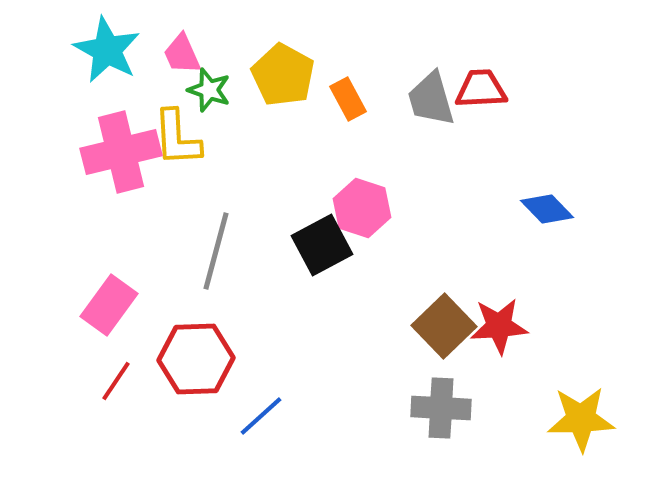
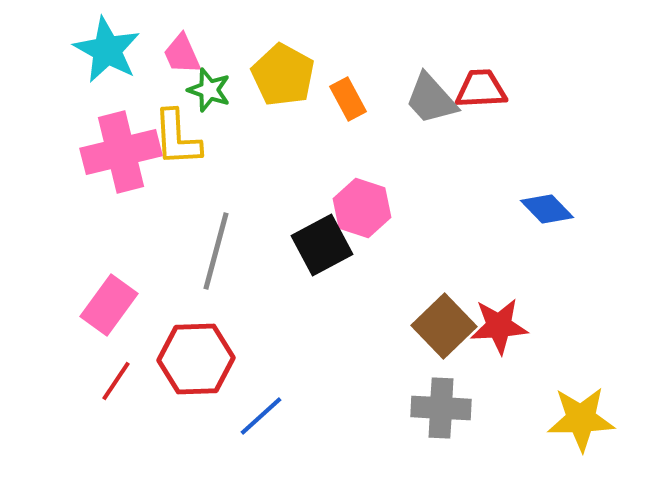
gray trapezoid: rotated 26 degrees counterclockwise
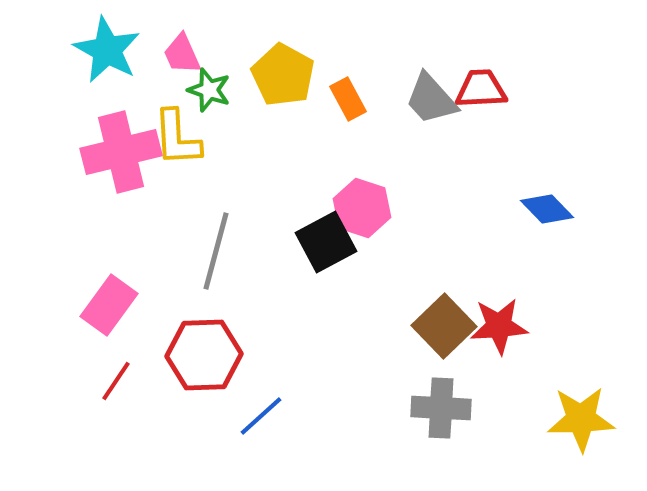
black square: moved 4 px right, 3 px up
red hexagon: moved 8 px right, 4 px up
